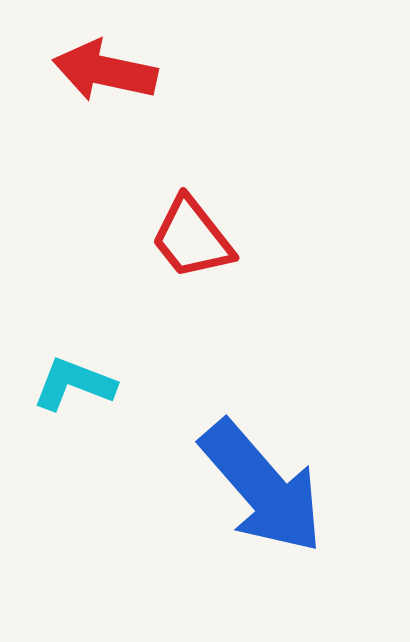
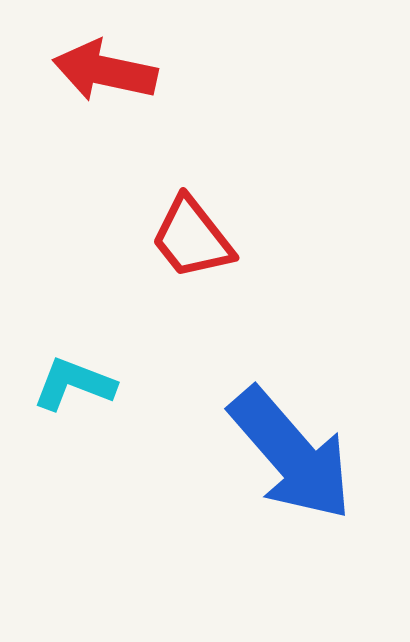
blue arrow: moved 29 px right, 33 px up
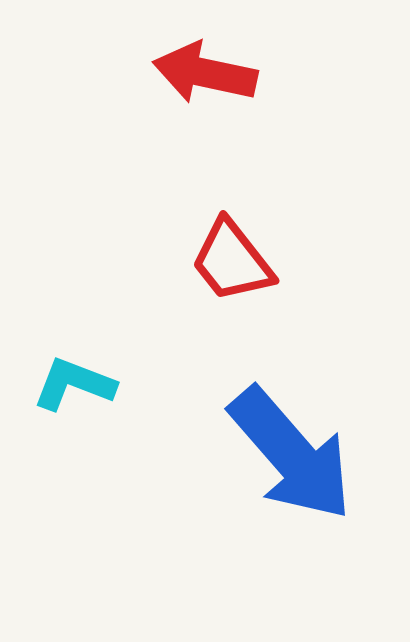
red arrow: moved 100 px right, 2 px down
red trapezoid: moved 40 px right, 23 px down
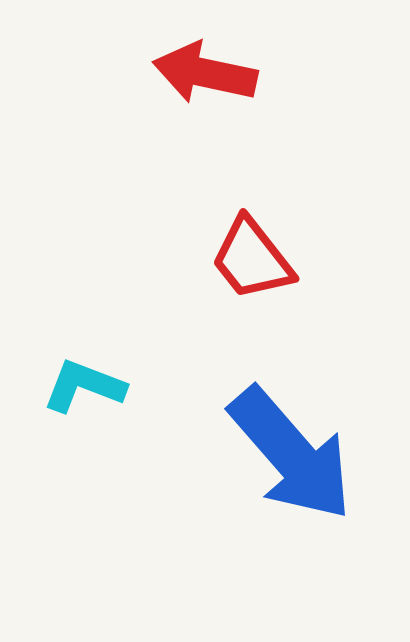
red trapezoid: moved 20 px right, 2 px up
cyan L-shape: moved 10 px right, 2 px down
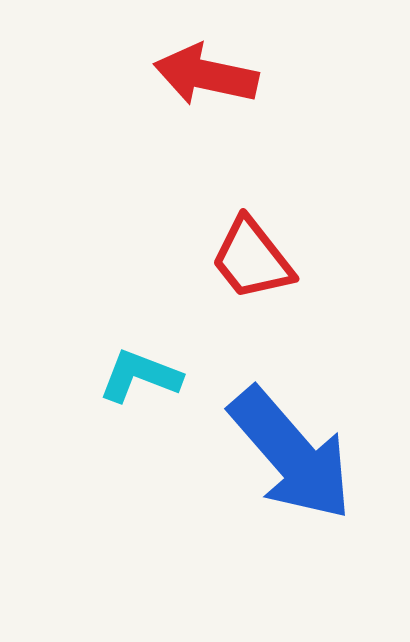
red arrow: moved 1 px right, 2 px down
cyan L-shape: moved 56 px right, 10 px up
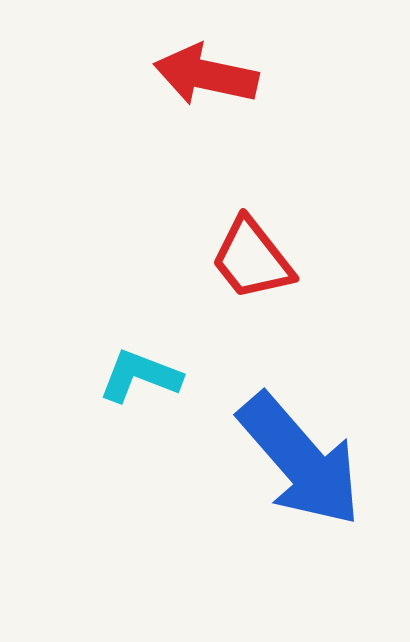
blue arrow: moved 9 px right, 6 px down
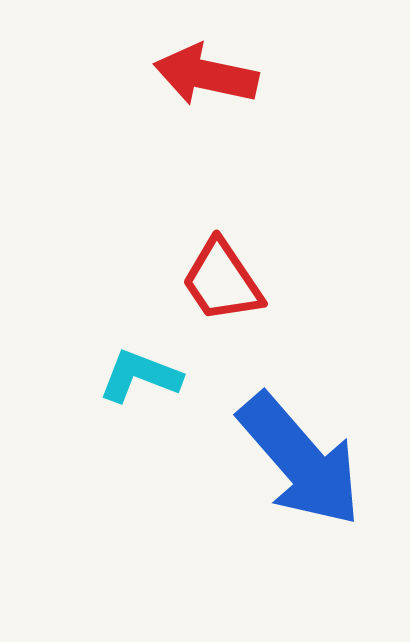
red trapezoid: moved 30 px left, 22 px down; rotated 4 degrees clockwise
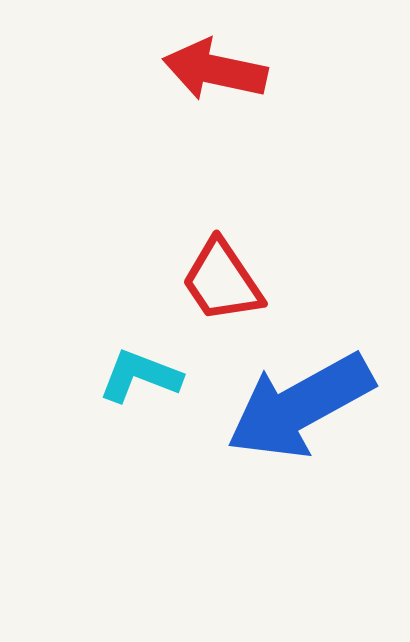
red arrow: moved 9 px right, 5 px up
blue arrow: moved 54 px up; rotated 102 degrees clockwise
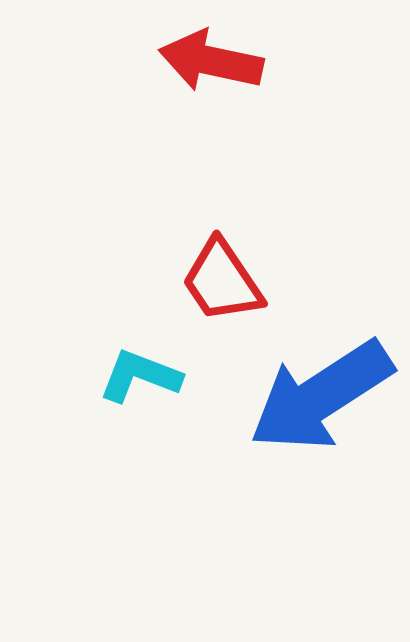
red arrow: moved 4 px left, 9 px up
blue arrow: moved 21 px right, 10 px up; rotated 4 degrees counterclockwise
